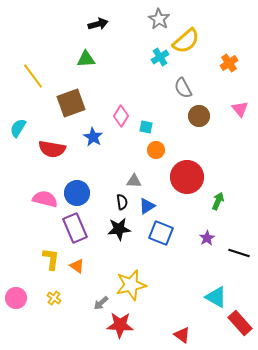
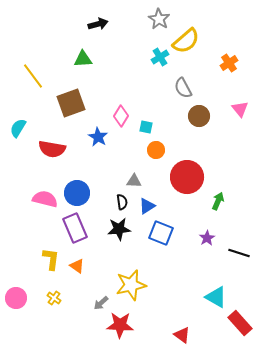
green triangle: moved 3 px left
blue star: moved 5 px right
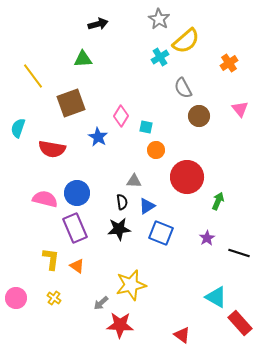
cyan semicircle: rotated 12 degrees counterclockwise
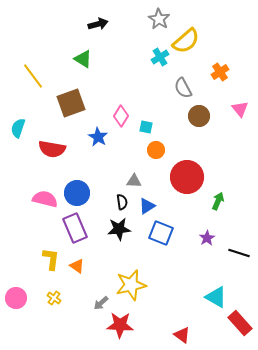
green triangle: rotated 36 degrees clockwise
orange cross: moved 9 px left, 9 px down
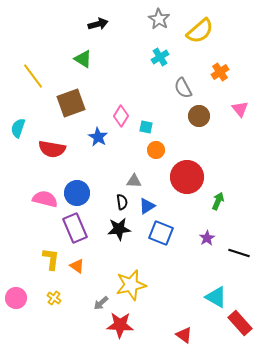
yellow semicircle: moved 14 px right, 10 px up
red triangle: moved 2 px right
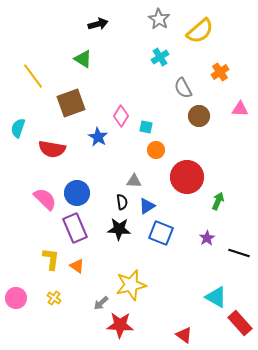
pink triangle: rotated 48 degrees counterclockwise
pink semicircle: rotated 30 degrees clockwise
black star: rotated 10 degrees clockwise
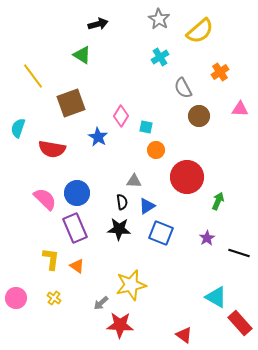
green triangle: moved 1 px left, 4 px up
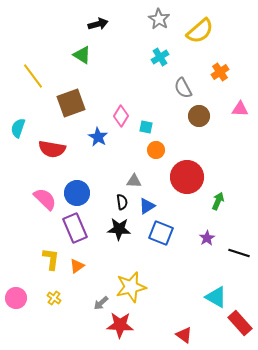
orange triangle: rotated 49 degrees clockwise
yellow star: moved 2 px down
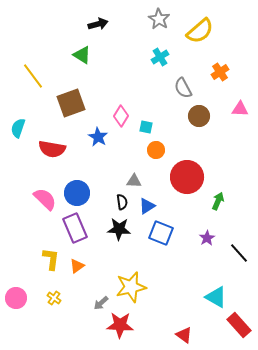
black line: rotated 30 degrees clockwise
red rectangle: moved 1 px left, 2 px down
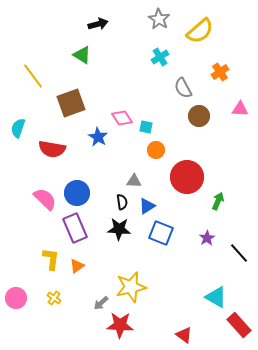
pink diamond: moved 1 px right, 2 px down; rotated 65 degrees counterclockwise
